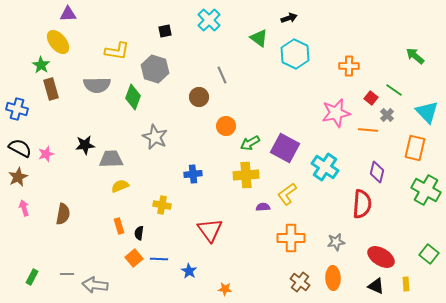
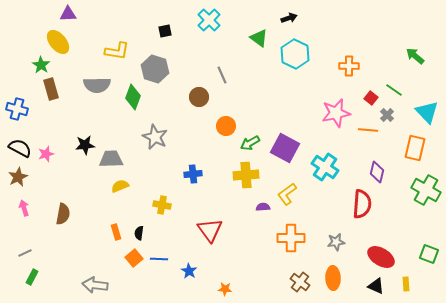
orange rectangle at (119, 226): moved 3 px left, 6 px down
green square at (429, 254): rotated 18 degrees counterclockwise
gray line at (67, 274): moved 42 px left, 21 px up; rotated 24 degrees counterclockwise
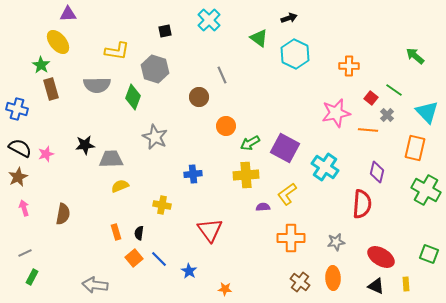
blue line at (159, 259): rotated 42 degrees clockwise
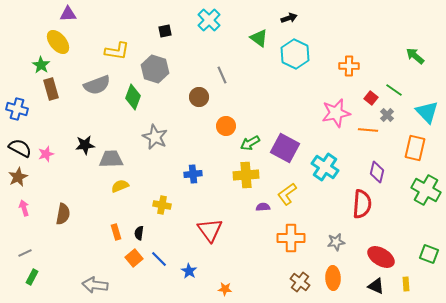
gray semicircle at (97, 85): rotated 20 degrees counterclockwise
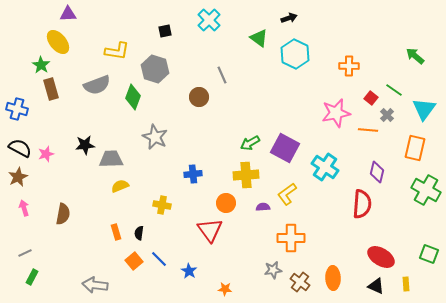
cyan triangle at (427, 112): moved 3 px left, 3 px up; rotated 20 degrees clockwise
orange circle at (226, 126): moved 77 px down
gray star at (336, 242): moved 63 px left, 28 px down
orange square at (134, 258): moved 3 px down
